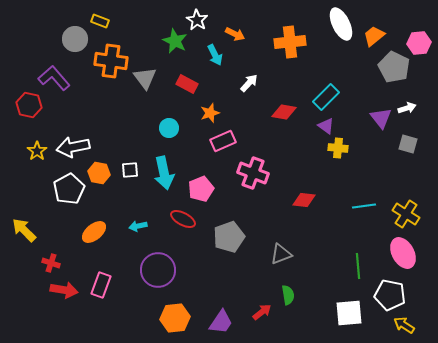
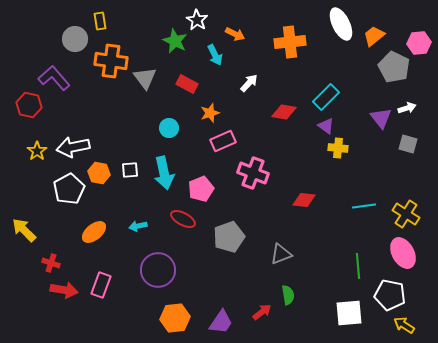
yellow rectangle at (100, 21): rotated 60 degrees clockwise
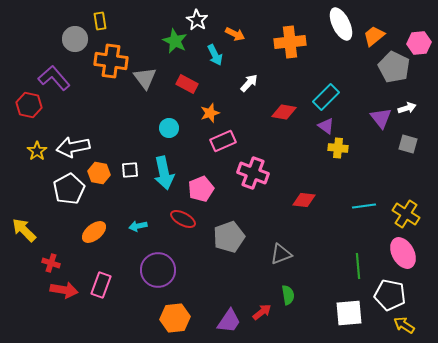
purple trapezoid at (221, 322): moved 8 px right, 1 px up
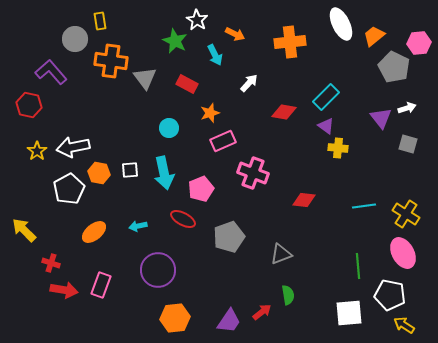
purple L-shape at (54, 78): moved 3 px left, 6 px up
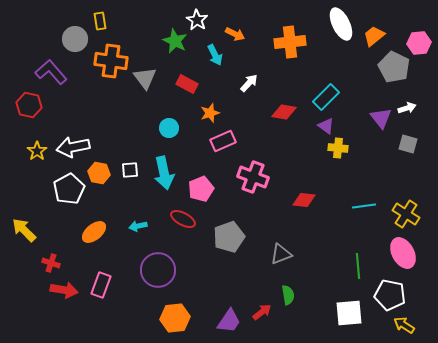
pink cross at (253, 173): moved 4 px down
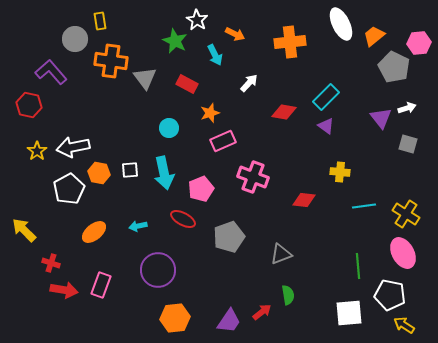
yellow cross at (338, 148): moved 2 px right, 24 px down
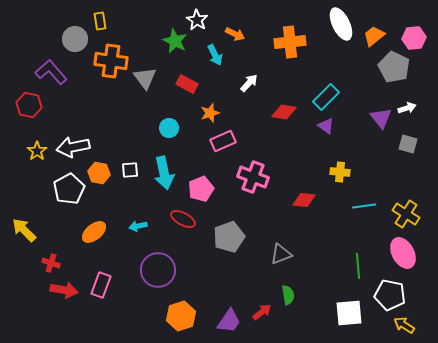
pink hexagon at (419, 43): moved 5 px left, 5 px up
orange hexagon at (175, 318): moved 6 px right, 2 px up; rotated 12 degrees counterclockwise
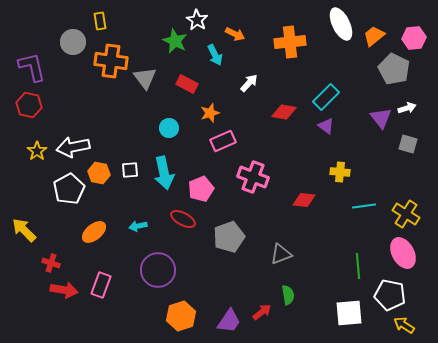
gray circle at (75, 39): moved 2 px left, 3 px down
gray pentagon at (394, 67): moved 2 px down
purple L-shape at (51, 72): moved 19 px left, 5 px up; rotated 28 degrees clockwise
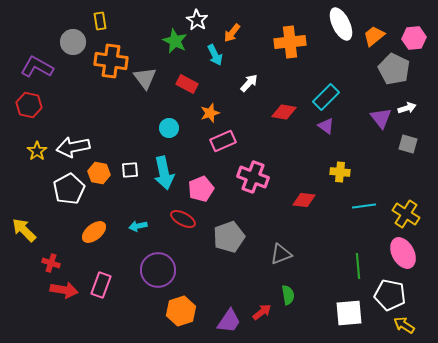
orange arrow at (235, 34): moved 3 px left, 1 px up; rotated 102 degrees clockwise
purple L-shape at (32, 67): moved 5 px right; rotated 48 degrees counterclockwise
orange hexagon at (181, 316): moved 5 px up
